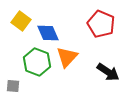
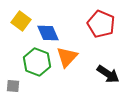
black arrow: moved 2 px down
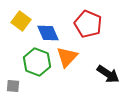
red pentagon: moved 13 px left
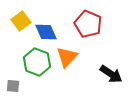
yellow square: rotated 18 degrees clockwise
blue diamond: moved 2 px left, 1 px up
black arrow: moved 3 px right
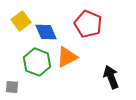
orange triangle: rotated 20 degrees clockwise
black arrow: moved 3 px down; rotated 145 degrees counterclockwise
gray square: moved 1 px left, 1 px down
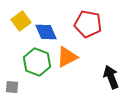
red pentagon: rotated 12 degrees counterclockwise
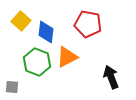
yellow square: rotated 12 degrees counterclockwise
blue diamond: rotated 30 degrees clockwise
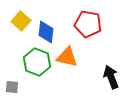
orange triangle: rotated 40 degrees clockwise
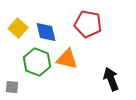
yellow square: moved 3 px left, 7 px down
blue diamond: rotated 20 degrees counterclockwise
orange triangle: moved 2 px down
black arrow: moved 2 px down
